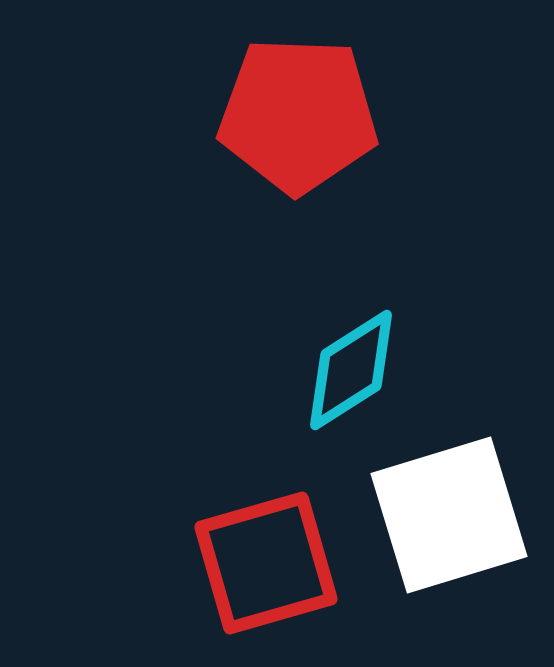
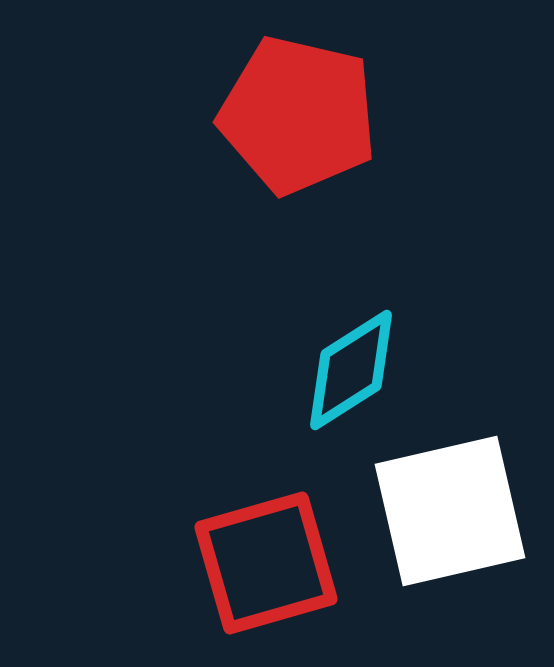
red pentagon: rotated 11 degrees clockwise
white square: moved 1 px right, 4 px up; rotated 4 degrees clockwise
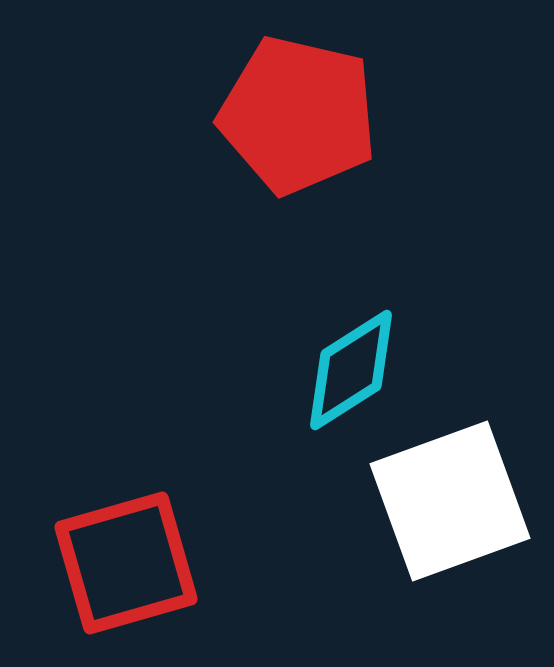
white square: moved 10 px up; rotated 7 degrees counterclockwise
red square: moved 140 px left
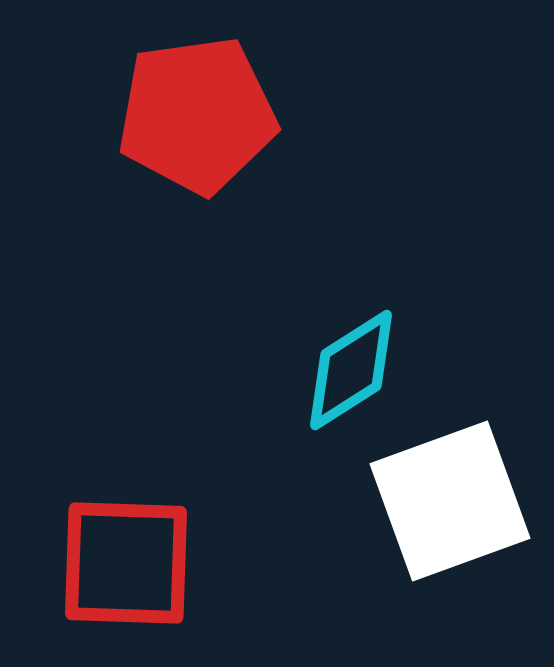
red pentagon: moved 101 px left; rotated 21 degrees counterclockwise
red square: rotated 18 degrees clockwise
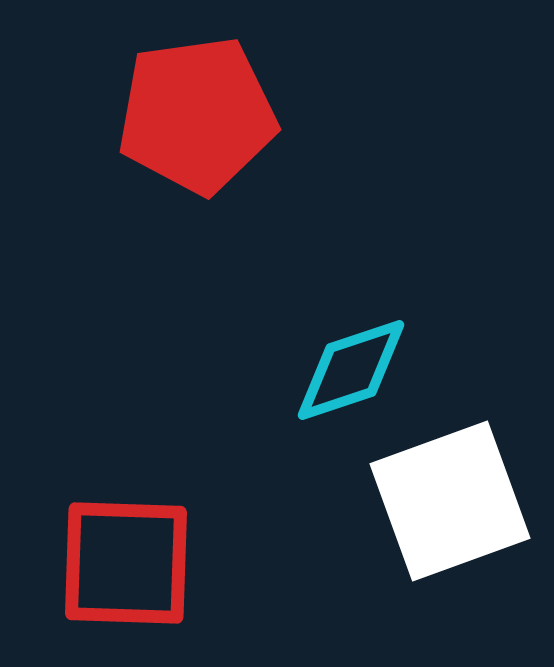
cyan diamond: rotated 14 degrees clockwise
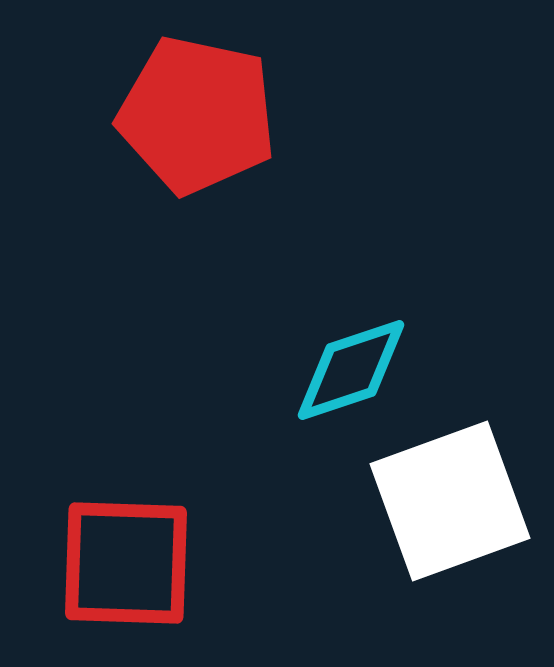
red pentagon: rotated 20 degrees clockwise
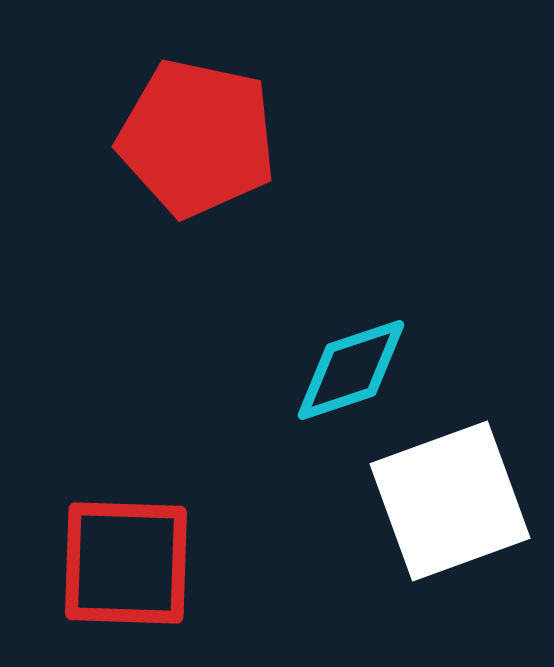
red pentagon: moved 23 px down
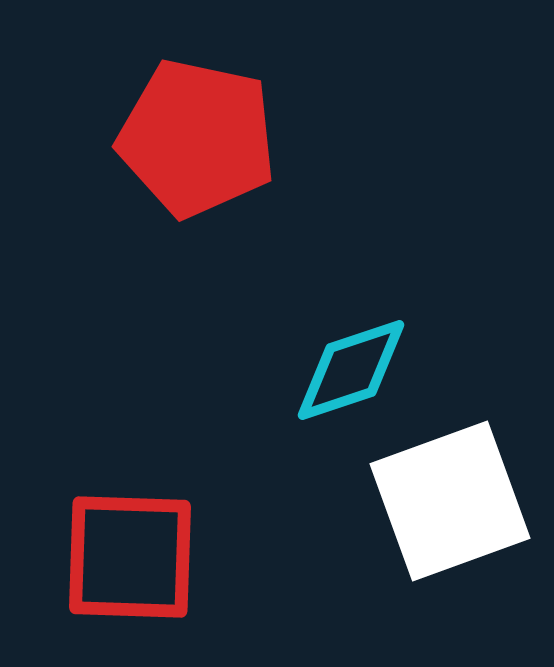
red square: moved 4 px right, 6 px up
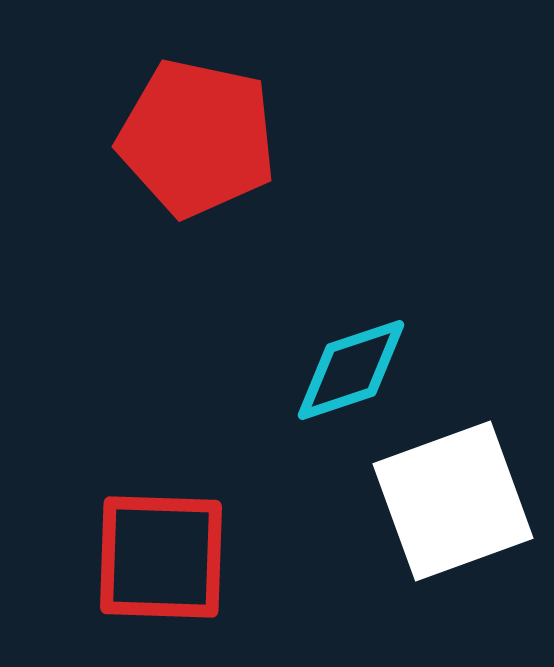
white square: moved 3 px right
red square: moved 31 px right
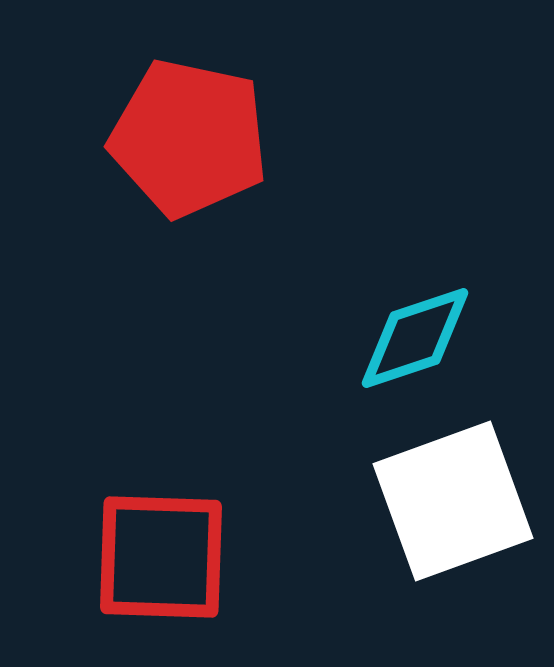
red pentagon: moved 8 px left
cyan diamond: moved 64 px right, 32 px up
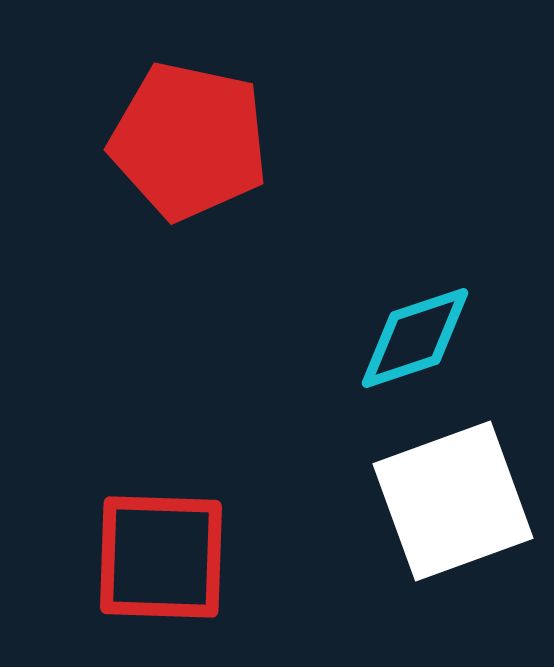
red pentagon: moved 3 px down
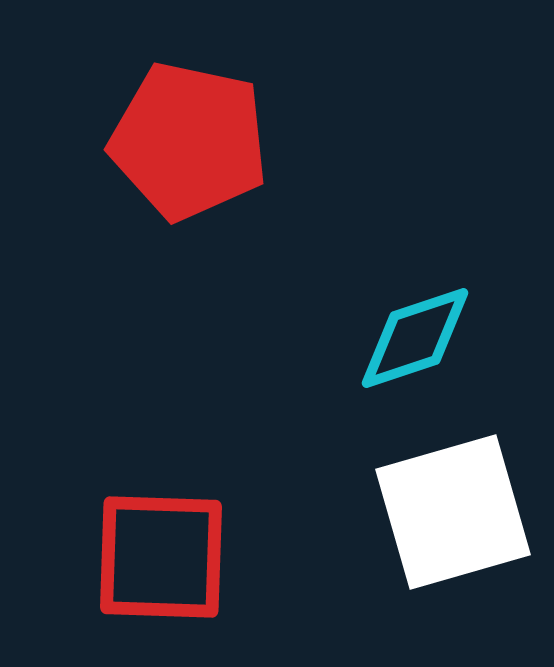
white square: moved 11 px down; rotated 4 degrees clockwise
